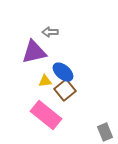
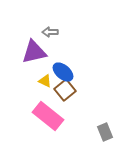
yellow triangle: rotated 32 degrees clockwise
pink rectangle: moved 2 px right, 1 px down
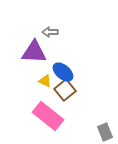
purple triangle: rotated 16 degrees clockwise
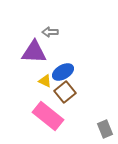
blue ellipse: rotated 70 degrees counterclockwise
brown square: moved 2 px down
gray rectangle: moved 3 px up
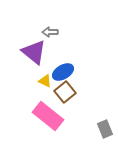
purple triangle: rotated 36 degrees clockwise
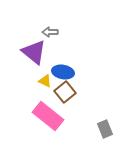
blue ellipse: rotated 40 degrees clockwise
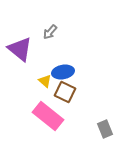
gray arrow: rotated 49 degrees counterclockwise
purple triangle: moved 14 px left, 3 px up
blue ellipse: rotated 20 degrees counterclockwise
yellow triangle: rotated 16 degrees clockwise
brown square: rotated 25 degrees counterclockwise
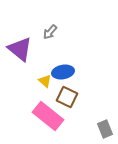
brown square: moved 2 px right, 5 px down
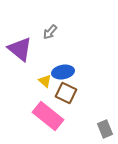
brown square: moved 1 px left, 4 px up
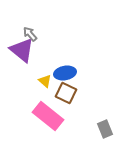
gray arrow: moved 20 px left, 2 px down; rotated 98 degrees clockwise
purple triangle: moved 2 px right, 1 px down
blue ellipse: moved 2 px right, 1 px down
